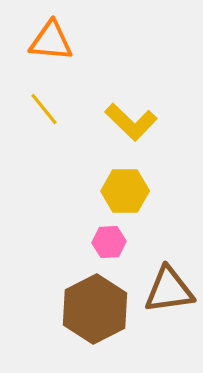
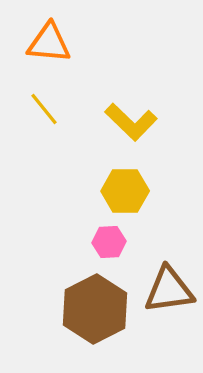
orange triangle: moved 2 px left, 2 px down
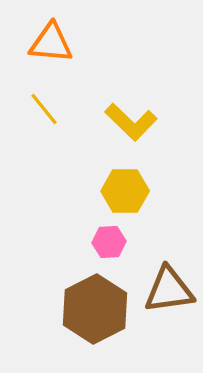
orange triangle: moved 2 px right
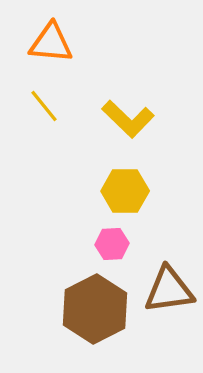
yellow line: moved 3 px up
yellow L-shape: moved 3 px left, 3 px up
pink hexagon: moved 3 px right, 2 px down
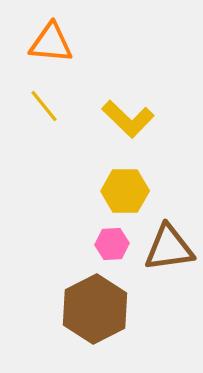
brown triangle: moved 42 px up
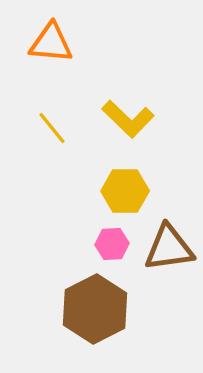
yellow line: moved 8 px right, 22 px down
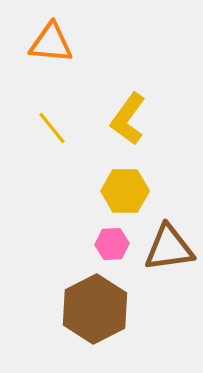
yellow L-shape: rotated 82 degrees clockwise
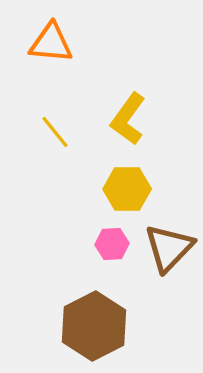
yellow line: moved 3 px right, 4 px down
yellow hexagon: moved 2 px right, 2 px up
brown triangle: rotated 38 degrees counterclockwise
brown hexagon: moved 1 px left, 17 px down
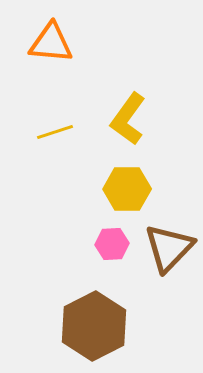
yellow line: rotated 69 degrees counterclockwise
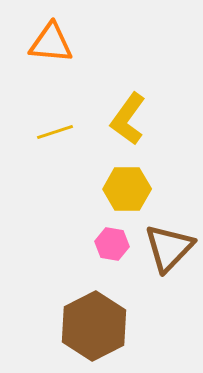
pink hexagon: rotated 12 degrees clockwise
